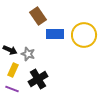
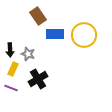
black arrow: rotated 64 degrees clockwise
yellow rectangle: moved 1 px up
purple line: moved 1 px left, 1 px up
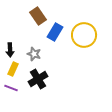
blue rectangle: moved 2 px up; rotated 60 degrees counterclockwise
gray star: moved 6 px right
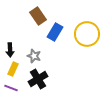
yellow circle: moved 3 px right, 1 px up
gray star: moved 2 px down
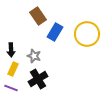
black arrow: moved 1 px right
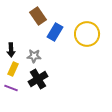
gray star: rotated 16 degrees counterclockwise
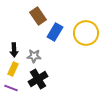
yellow circle: moved 1 px left, 1 px up
black arrow: moved 3 px right
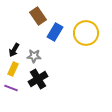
black arrow: rotated 32 degrees clockwise
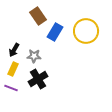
yellow circle: moved 2 px up
